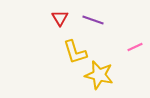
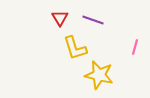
pink line: rotated 49 degrees counterclockwise
yellow L-shape: moved 4 px up
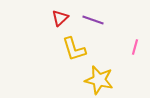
red triangle: rotated 18 degrees clockwise
yellow L-shape: moved 1 px left, 1 px down
yellow star: moved 5 px down
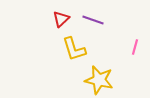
red triangle: moved 1 px right, 1 px down
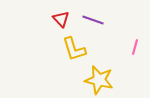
red triangle: rotated 30 degrees counterclockwise
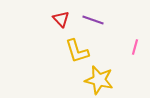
yellow L-shape: moved 3 px right, 2 px down
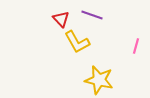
purple line: moved 1 px left, 5 px up
pink line: moved 1 px right, 1 px up
yellow L-shape: moved 9 px up; rotated 12 degrees counterclockwise
